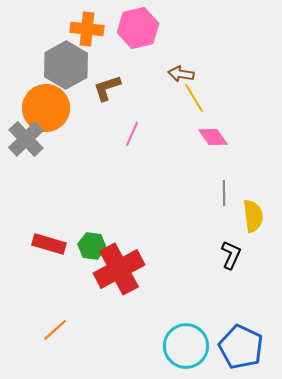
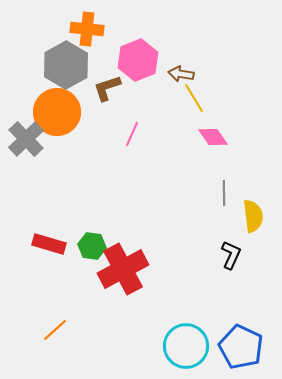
pink hexagon: moved 32 px down; rotated 9 degrees counterclockwise
orange circle: moved 11 px right, 4 px down
red cross: moved 4 px right
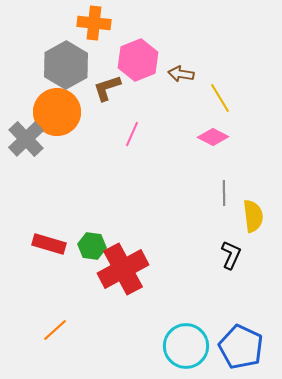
orange cross: moved 7 px right, 6 px up
yellow line: moved 26 px right
pink diamond: rotated 28 degrees counterclockwise
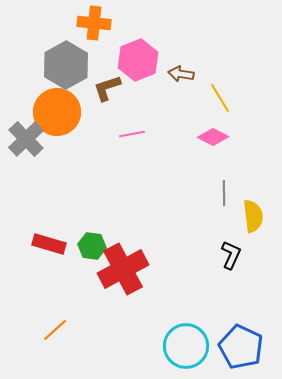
pink line: rotated 55 degrees clockwise
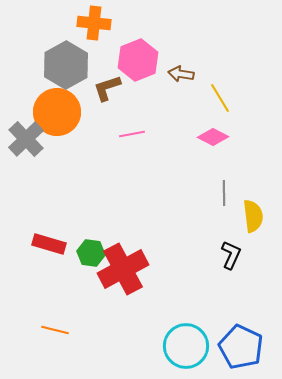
green hexagon: moved 1 px left, 7 px down
orange line: rotated 56 degrees clockwise
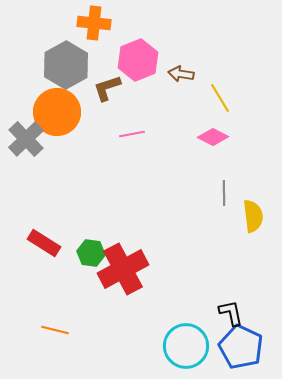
red rectangle: moved 5 px left, 1 px up; rotated 16 degrees clockwise
black L-shape: moved 58 px down; rotated 36 degrees counterclockwise
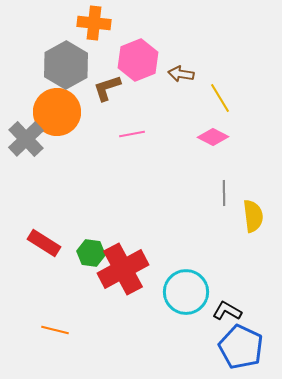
black L-shape: moved 4 px left, 2 px up; rotated 48 degrees counterclockwise
cyan circle: moved 54 px up
